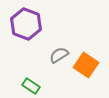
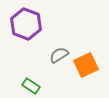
orange square: rotated 30 degrees clockwise
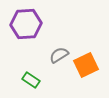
purple hexagon: rotated 24 degrees counterclockwise
green rectangle: moved 6 px up
